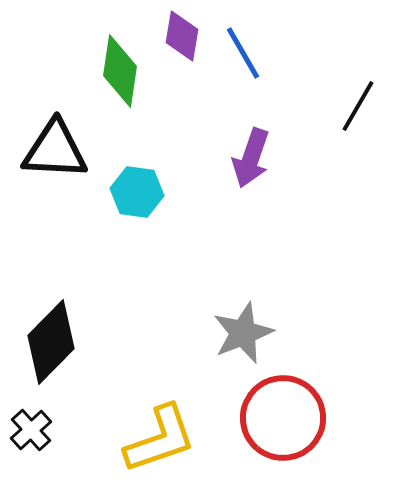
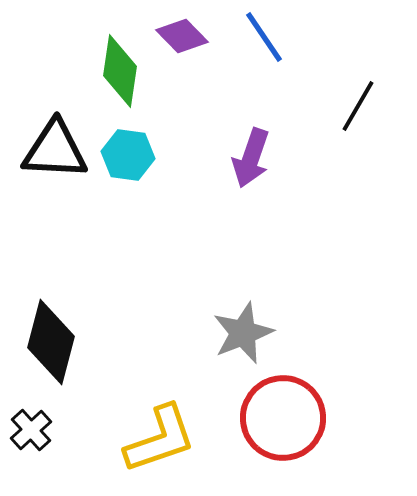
purple diamond: rotated 54 degrees counterclockwise
blue line: moved 21 px right, 16 px up; rotated 4 degrees counterclockwise
cyan hexagon: moved 9 px left, 37 px up
black diamond: rotated 30 degrees counterclockwise
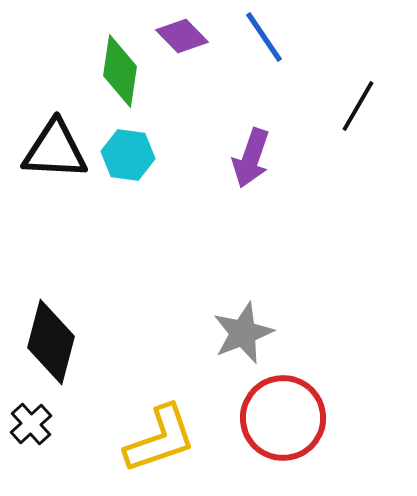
black cross: moved 6 px up
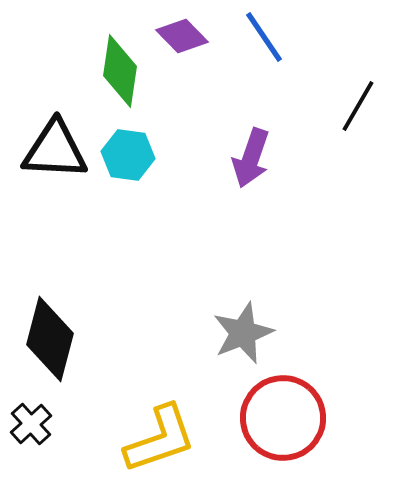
black diamond: moved 1 px left, 3 px up
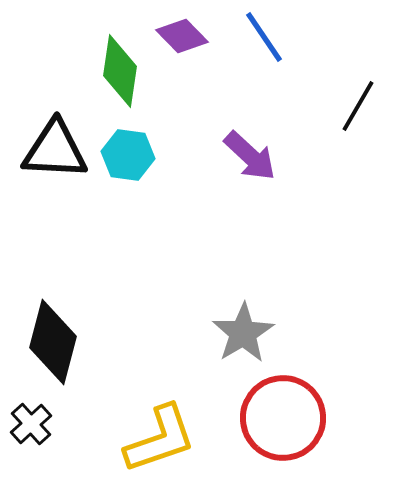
purple arrow: moved 1 px left, 2 px up; rotated 66 degrees counterclockwise
gray star: rotated 10 degrees counterclockwise
black diamond: moved 3 px right, 3 px down
